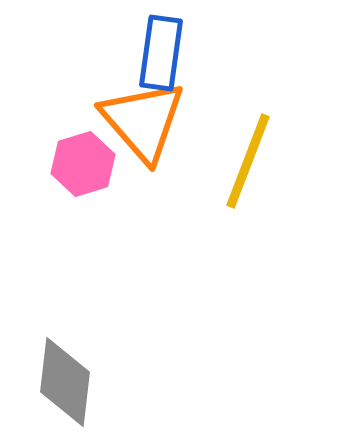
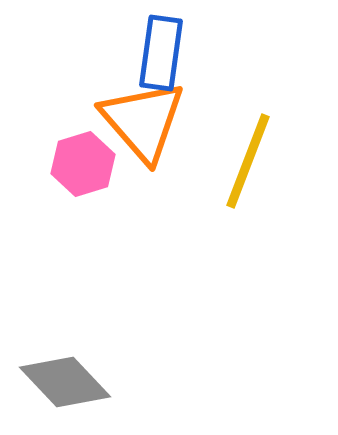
gray diamond: rotated 50 degrees counterclockwise
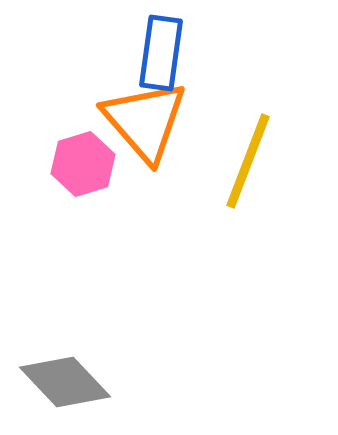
orange triangle: moved 2 px right
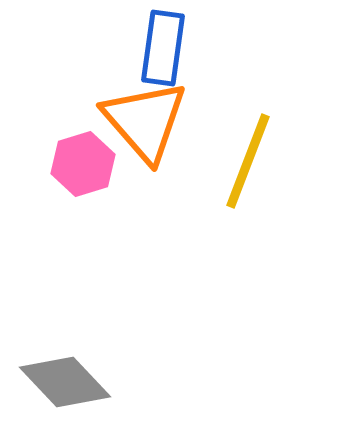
blue rectangle: moved 2 px right, 5 px up
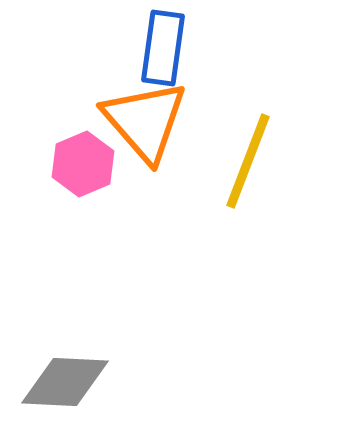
pink hexagon: rotated 6 degrees counterclockwise
gray diamond: rotated 44 degrees counterclockwise
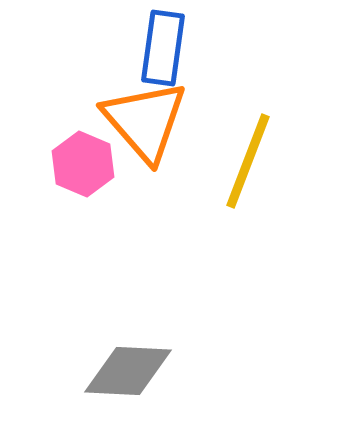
pink hexagon: rotated 14 degrees counterclockwise
gray diamond: moved 63 px right, 11 px up
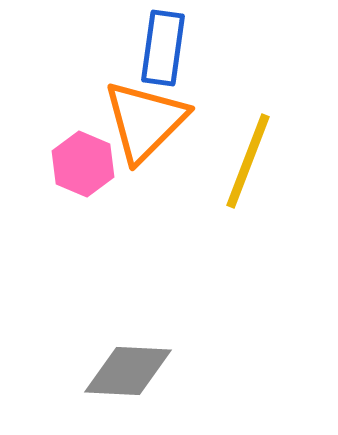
orange triangle: rotated 26 degrees clockwise
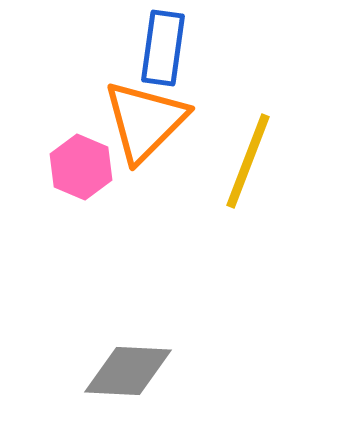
pink hexagon: moved 2 px left, 3 px down
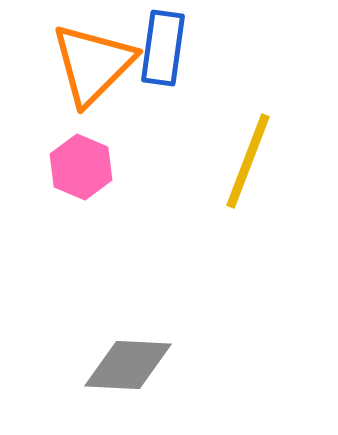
orange triangle: moved 52 px left, 57 px up
gray diamond: moved 6 px up
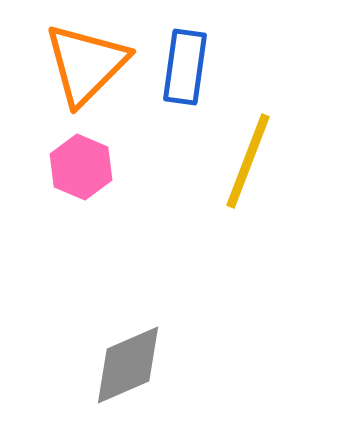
blue rectangle: moved 22 px right, 19 px down
orange triangle: moved 7 px left
gray diamond: rotated 26 degrees counterclockwise
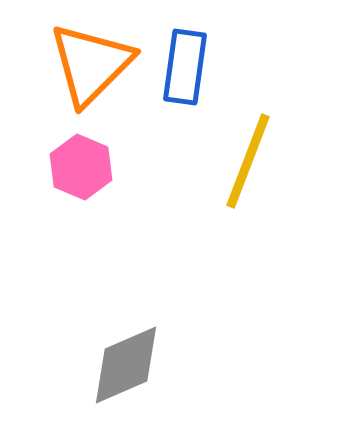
orange triangle: moved 5 px right
gray diamond: moved 2 px left
